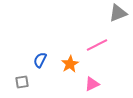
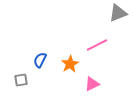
gray square: moved 1 px left, 2 px up
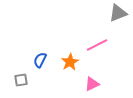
orange star: moved 2 px up
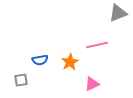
pink line: rotated 15 degrees clockwise
blue semicircle: rotated 126 degrees counterclockwise
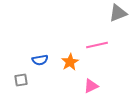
pink triangle: moved 1 px left, 2 px down
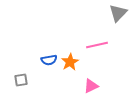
gray triangle: rotated 24 degrees counterclockwise
blue semicircle: moved 9 px right
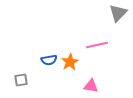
pink triangle: rotated 35 degrees clockwise
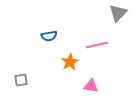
blue semicircle: moved 24 px up
